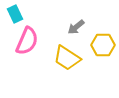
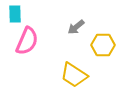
cyan rectangle: rotated 24 degrees clockwise
yellow trapezoid: moved 7 px right, 17 px down
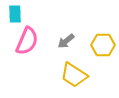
gray arrow: moved 10 px left, 14 px down
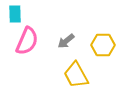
yellow trapezoid: moved 2 px right; rotated 28 degrees clockwise
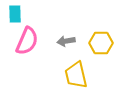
gray arrow: rotated 30 degrees clockwise
yellow hexagon: moved 2 px left, 2 px up
yellow trapezoid: rotated 16 degrees clockwise
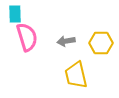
pink semicircle: moved 4 px up; rotated 40 degrees counterclockwise
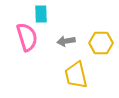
cyan rectangle: moved 26 px right
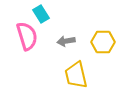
cyan rectangle: rotated 30 degrees counterclockwise
pink semicircle: moved 1 px up
yellow hexagon: moved 2 px right, 1 px up
